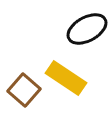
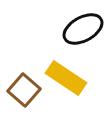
black ellipse: moved 4 px left
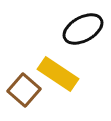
yellow rectangle: moved 8 px left, 4 px up
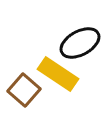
black ellipse: moved 3 px left, 14 px down
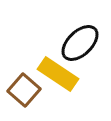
black ellipse: rotated 15 degrees counterclockwise
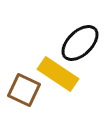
brown square: rotated 16 degrees counterclockwise
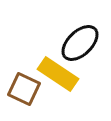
brown square: moved 1 px up
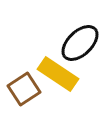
brown square: rotated 32 degrees clockwise
